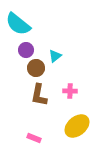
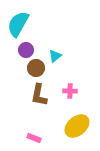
cyan semicircle: rotated 80 degrees clockwise
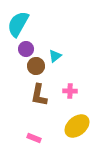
purple circle: moved 1 px up
brown circle: moved 2 px up
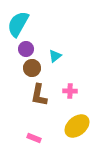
brown circle: moved 4 px left, 2 px down
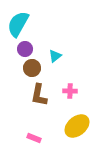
purple circle: moved 1 px left
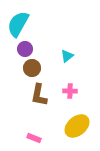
cyan triangle: moved 12 px right
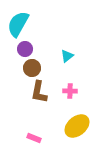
brown L-shape: moved 3 px up
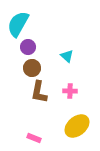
purple circle: moved 3 px right, 2 px up
cyan triangle: rotated 40 degrees counterclockwise
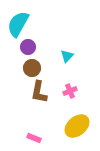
cyan triangle: rotated 32 degrees clockwise
pink cross: rotated 24 degrees counterclockwise
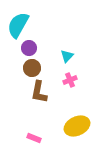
cyan semicircle: moved 1 px down
purple circle: moved 1 px right, 1 px down
pink cross: moved 11 px up
yellow ellipse: rotated 15 degrees clockwise
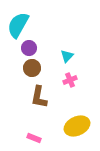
brown L-shape: moved 5 px down
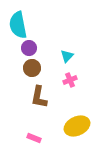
cyan semicircle: rotated 40 degrees counterclockwise
